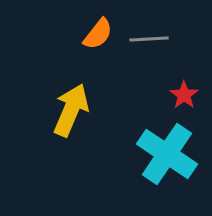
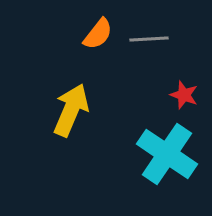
red star: rotated 16 degrees counterclockwise
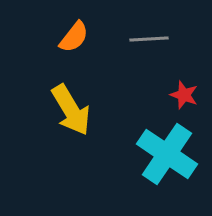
orange semicircle: moved 24 px left, 3 px down
yellow arrow: rotated 126 degrees clockwise
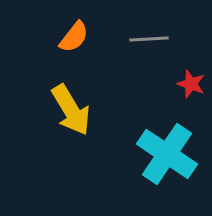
red star: moved 7 px right, 11 px up
